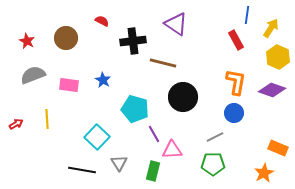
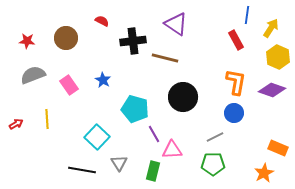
red star: rotated 21 degrees counterclockwise
brown line: moved 2 px right, 5 px up
pink rectangle: rotated 48 degrees clockwise
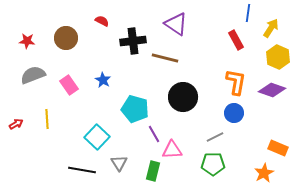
blue line: moved 1 px right, 2 px up
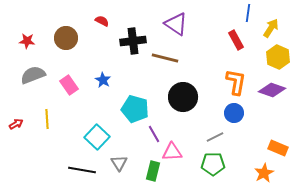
pink triangle: moved 2 px down
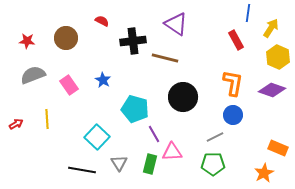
orange L-shape: moved 3 px left, 1 px down
blue circle: moved 1 px left, 2 px down
green rectangle: moved 3 px left, 7 px up
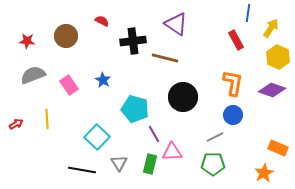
brown circle: moved 2 px up
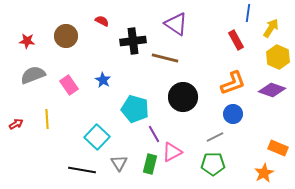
orange L-shape: rotated 60 degrees clockwise
blue circle: moved 1 px up
pink triangle: rotated 25 degrees counterclockwise
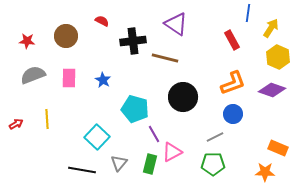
red rectangle: moved 4 px left
pink rectangle: moved 7 px up; rotated 36 degrees clockwise
gray triangle: rotated 12 degrees clockwise
orange star: moved 1 px right, 1 px up; rotated 30 degrees clockwise
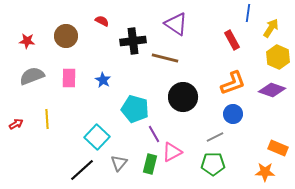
gray semicircle: moved 1 px left, 1 px down
black line: rotated 52 degrees counterclockwise
